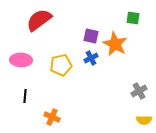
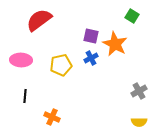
green square: moved 1 px left, 2 px up; rotated 24 degrees clockwise
yellow semicircle: moved 5 px left, 2 px down
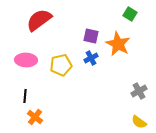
green square: moved 2 px left, 2 px up
orange star: moved 3 px right
pink ellipse: moved 5 px right
orange cross: moved 17 px left; rotated 14 degrees clockwise
yellow semicircle: rotated 35 degrees clockwise
